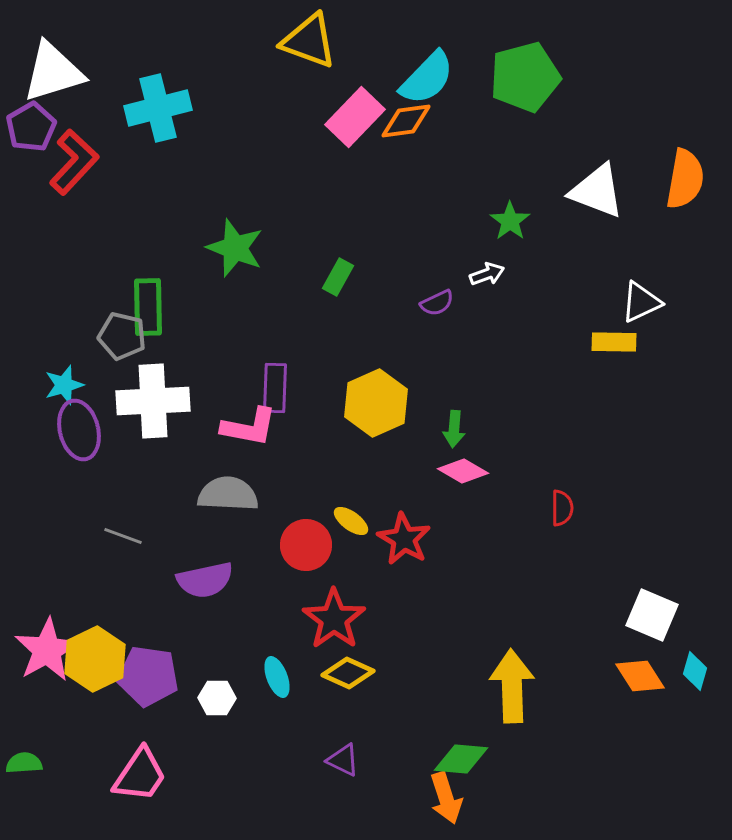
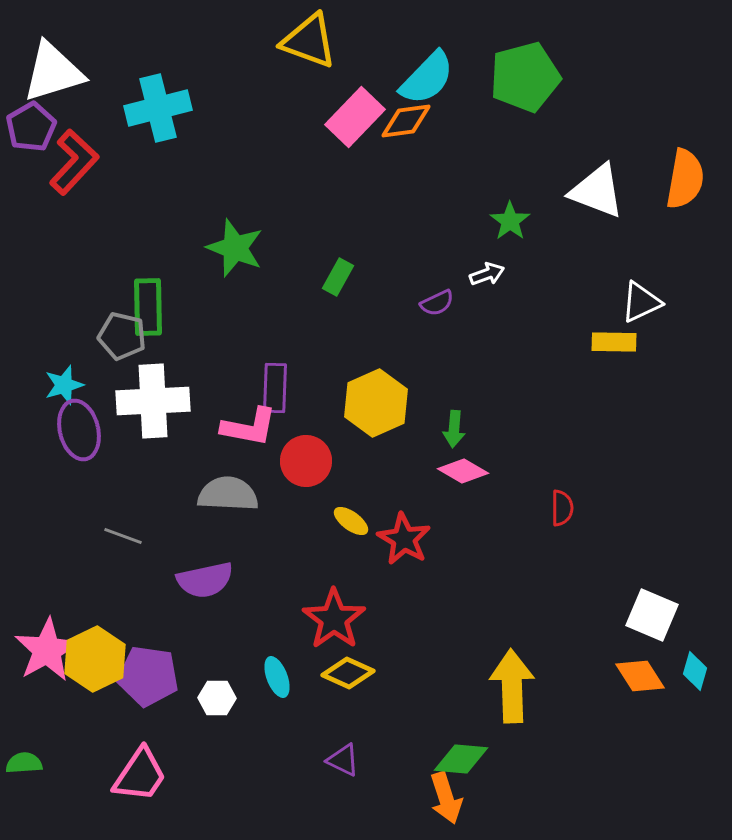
red circle at (306, 545): moved 84 px up
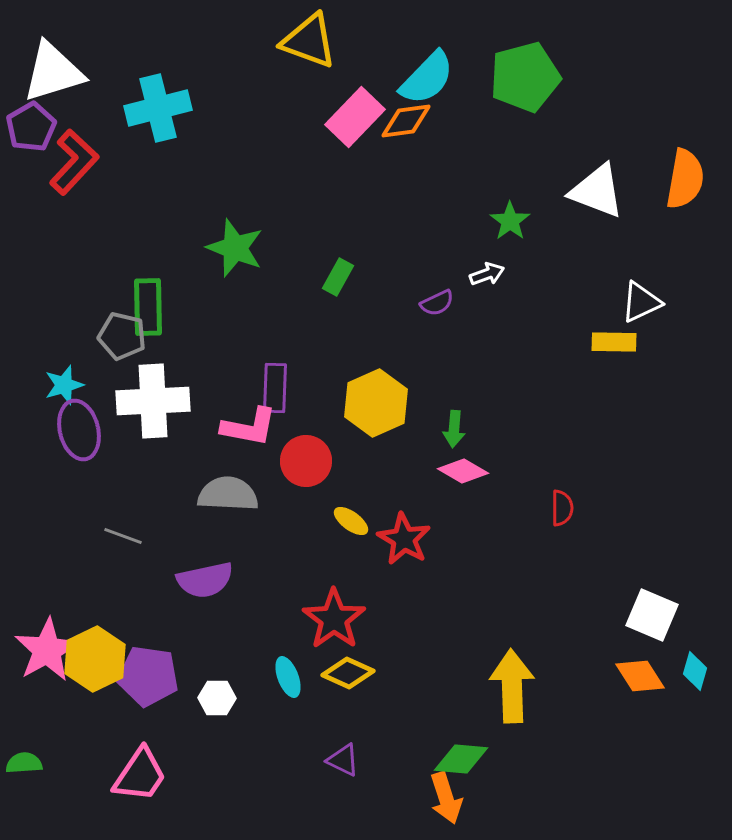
cyan ellipse at (277, 677): moved 11 px right
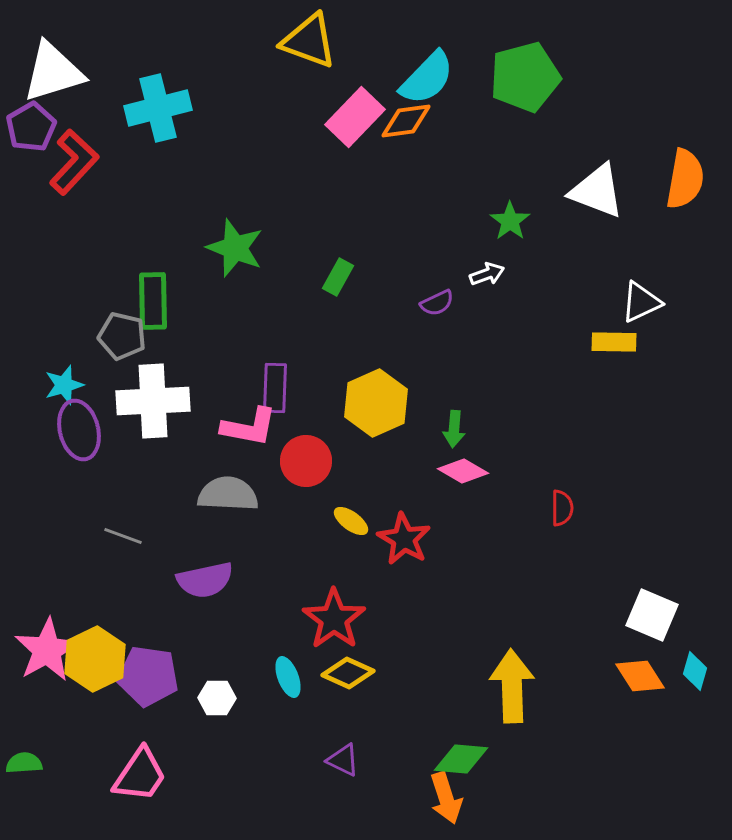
green rectangle at (148, 307): moved 5 px right, 6 px up
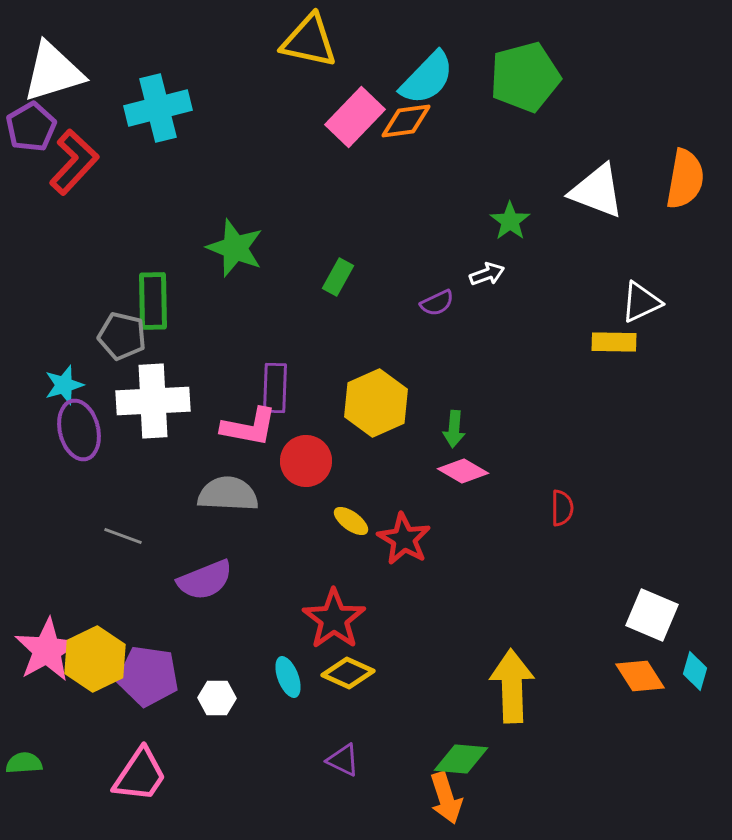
yellow triangle at (309, 41): rotated 8 degrees counterclockwise
purple semicircle at (205, 580): rotated 10 degrees counterclockwise
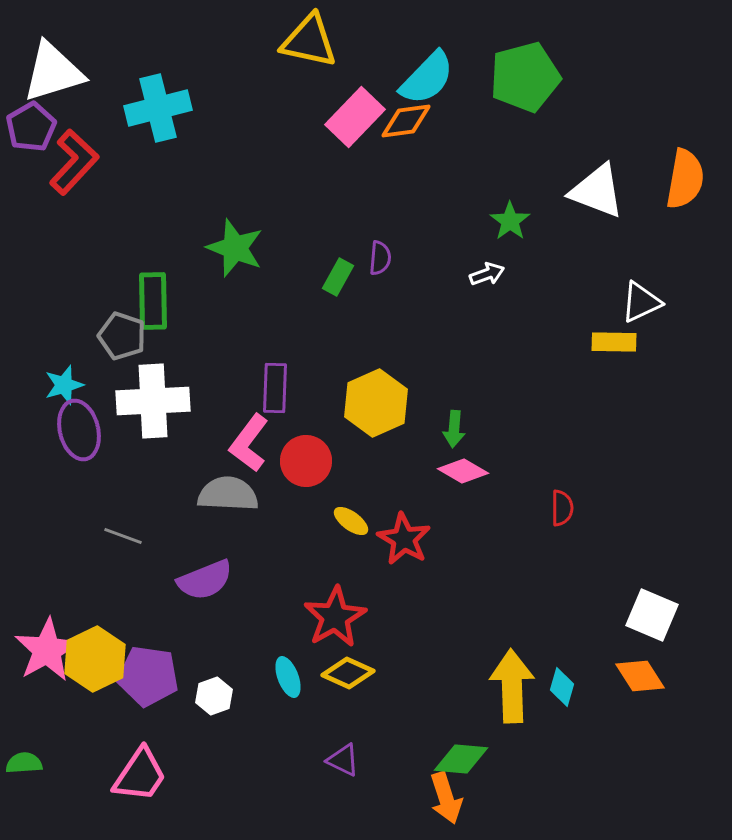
purple semicircle at (437, 303): moved 57 px left, 45 px up; rotated 60 degrees counterclockwise
gray pentagon at (122, 336): rotated 6 degrees clockwise
pink L-shape at (249, 427): moved 16 px down; rotated 116 degrees clockwise
red star at (334, 619): moved 1 px right, 2 px up; rotated 6 degrees clockwise
cyan diamond at (695, 671): moved 133 px left, 16 px down
white hexagon at (217, 698): moved 3 px left, 2 px up; rotated 21 degrees counterclockwise
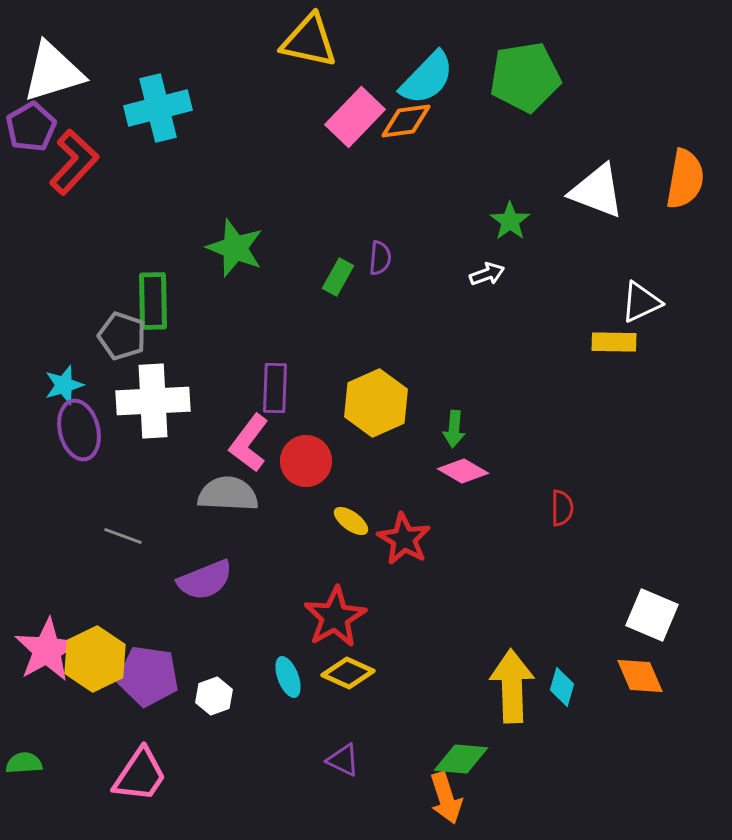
green pentagon at (525, 77): rotated 6 degrees clockwise
orange diamond at (640, 676): rotated 9 degrees clockwise
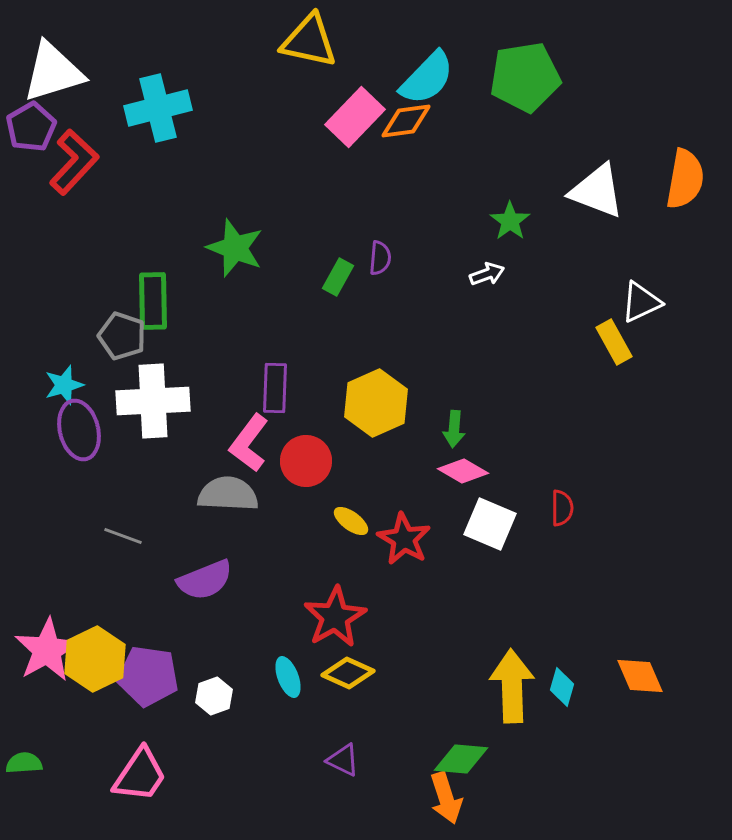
yellow rectangle at (614, 342): rotated 60 degrees clockwise
white square at (652, 615): moved 162 px left, 91 px up
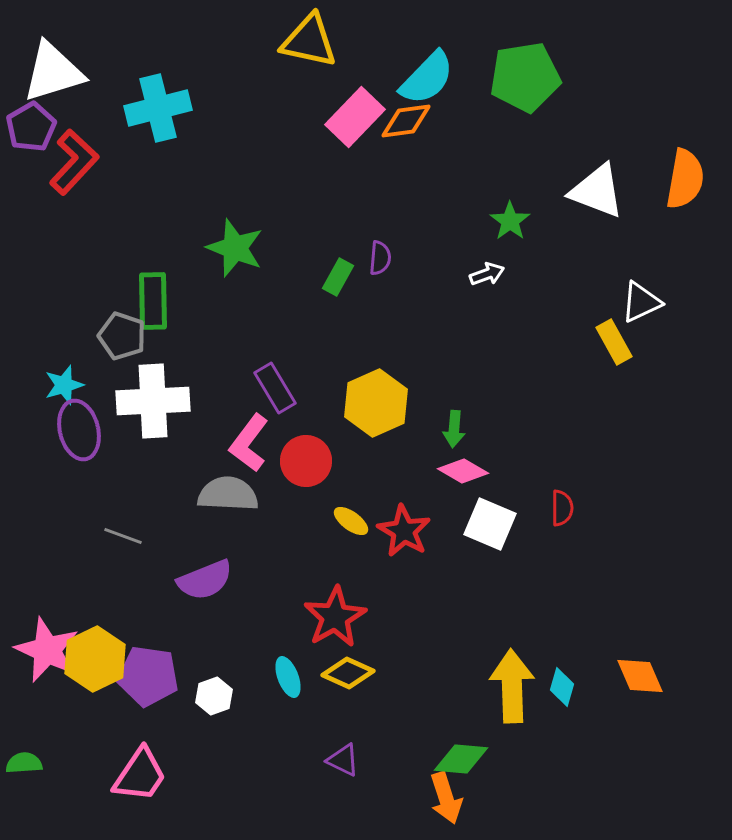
purple rectangle at (275, 388): rotated 33 degrees counterclockwise
red star at (404, 539): moved 8 px up
pink star at (47, 650): rotated 18 degrees counterclockwise
